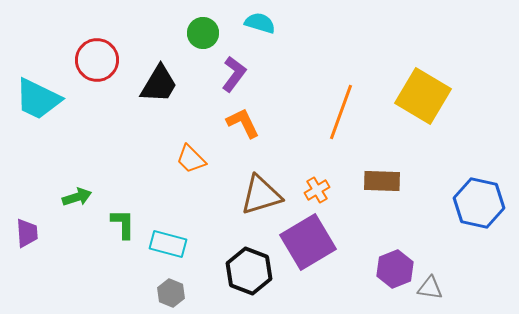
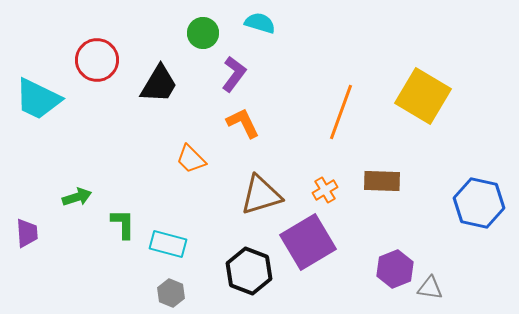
orange cross: moved 8 px right
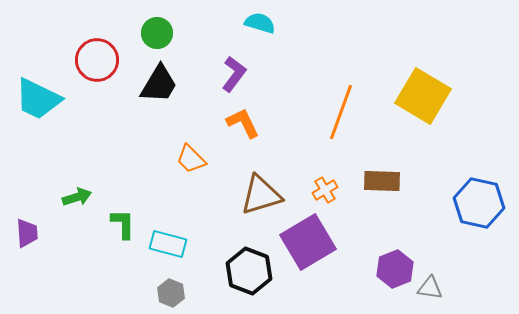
green circle: moved 46 px left
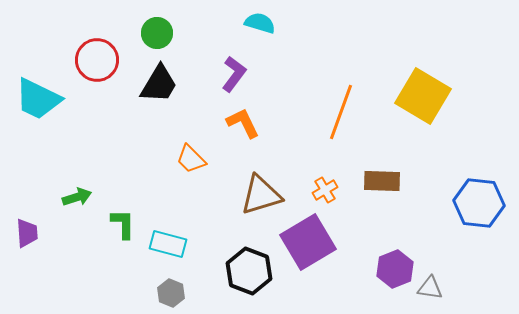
blue hexagon: rotated 6 degrees counterclockwise
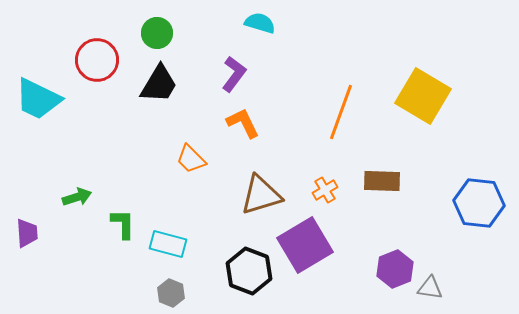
purple square: moved 3 px left, 3 px down
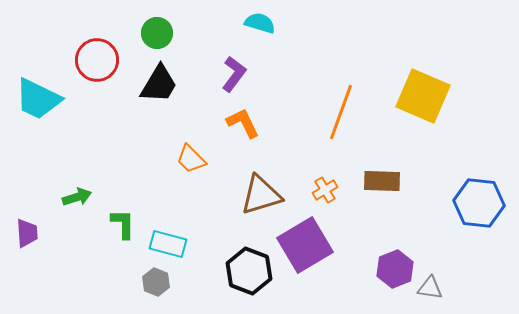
yellow square: rotated 8 degrees counterclockwise
gray hexagon: moved 15 px left, 11 px up
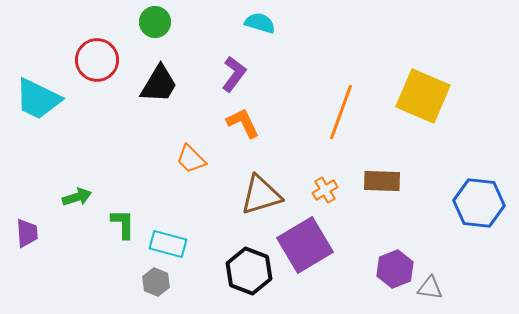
green circle: moved 2 px left, 11 px up
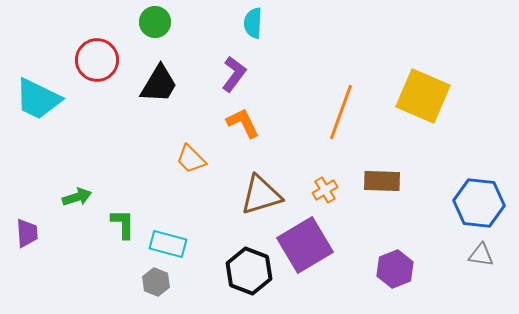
cyan semicircle: moved 7 px left; rotated 104 degrees counterclockwise
gray triangle: moved 51 px right, 33 px up
